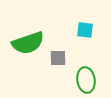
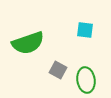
gray square: moved 12 px down; rotated 30 degrees clockwise
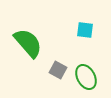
green semicircle: rotated 112 degrees counterclockwise
green ellipse: moved 3 px up; rotated 20 degrees counterclockwise
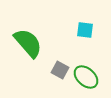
gray square: moved 2 px right
green ellipse: rotated 20 degrees counterclockwise
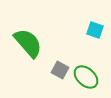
cyan square: moved 10 px right; rotated 12 degrees clockwise
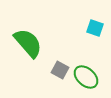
cyan square: moved 2 px up
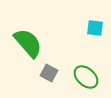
cyan square: rotated 12 degrees counterclockwise
gray square: moved 11 px left, 3 px down
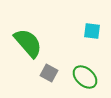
cyan square: moved 3 px left, 3 px down
green ellipse: moved 1 px left
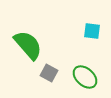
green semicircle: moved 2 px down
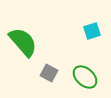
cyan square: rotated 24 degrees counterclockwise
green semicircle: moved 5 px left, 3 px up
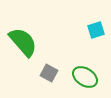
cyan square: moved 4 px right, 1 px up
green ellipse: rotated 10 degrees counterclockwise
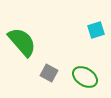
green semicircle: moved 1 px left
